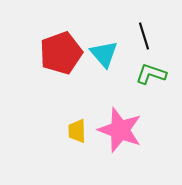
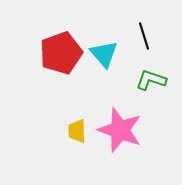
green L-shape: moved 6 px down
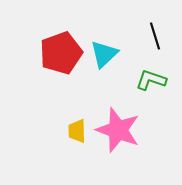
black line: moved 11 px right
cyan triangle: rotated 28 degrees clockwise
pink star: moved 2 px left
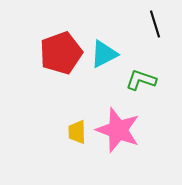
black line: moved 12 px up
cyan triangle: rotated 16 degrees clockwise
green L-shape: moved 10 px left
yellow trapezoid: moved 1 px down
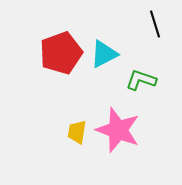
yellow trapezoid: rotated 10 degrees clockwise
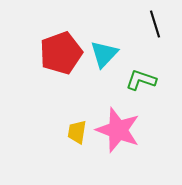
cyan triangle: rotated 20 degrees counterclockwise
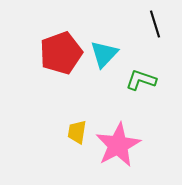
pink star: moved 15 px down; rotated 24 degrees clockwise
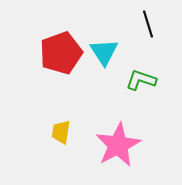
black line: moved 7 px left
cyan triangle: moved 2 px up; rotated 16 degrees counterclockwise
yellow trapezoid: moved 16 px left
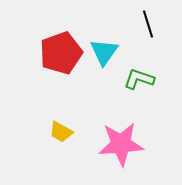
cyan triangle: rotated 8 degrees clockwise
green L-shape: moved 2 px left, 1 px up
yellow trapezoid: rotated 70 degrees counterclockwise
pink star: moved 3 px right, 1 px up; rotated 24 degrees clockwise
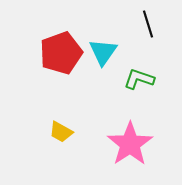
cyan triangle: moved 1 px left
pink star: moved 9 px right; rotated 30 degrees counterclockwise
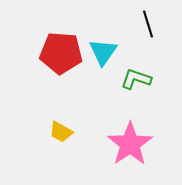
red pentagon: rotated 24 degrees clockwise
green L-shape: moved 3 px left
